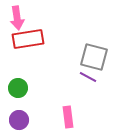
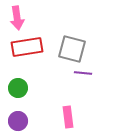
red rectangle: moved 1 px left, 8 px down
gray square: moved 22 px left, 8 px up
purple line: moved 5 px left, 4 px up; rotated 24 degrees counterclockwise
purple circle: moved 1 px left, 1 px down
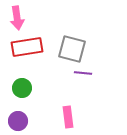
green circle: moved 4 px right
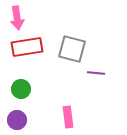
purple line: moved 13 px right
green circle: moved 1 px left, 1 px down
purple circle: moved 1 px left, 1 px up
